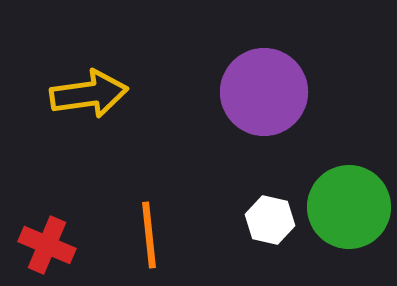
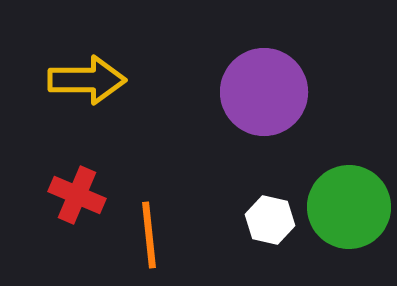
yellow arrow: moved 2 px left, 14 px up; rotated 8 degrees clockwise
red cross: moved 30 px right, 50 px up
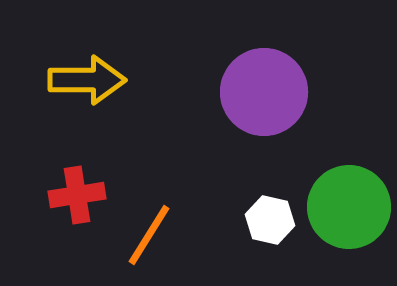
red cross: rotated 32 degrees counterclockwise
orange line: rotated 38 degrees clockwise
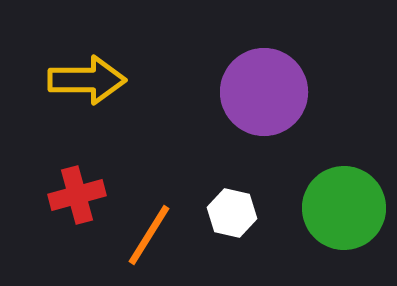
red cross: rotated 6 degrees counterclockwise
green circle: moved 5 px left, 1 px down
white hexagon: moved 38 px left, 7 px up
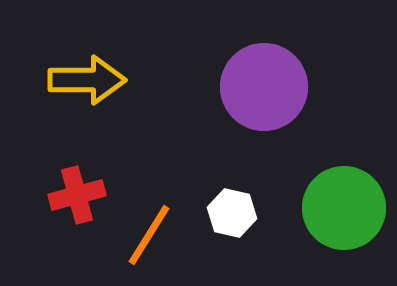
purple circle: moved 5 px up
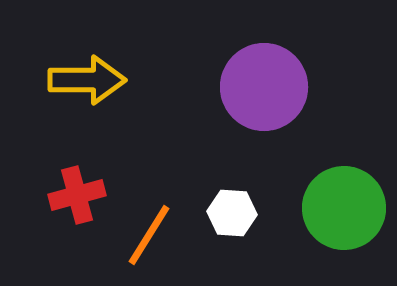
white hexagon: rotated 9 degrees counterclockwise
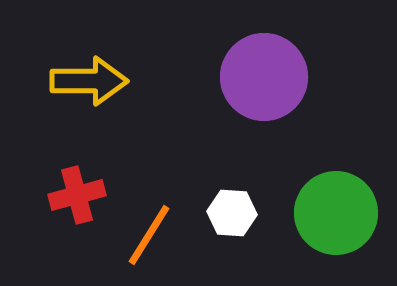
yellow arrow: moved 2 px right, 1 px down
purple circle: moved 10 px up
green circle: moved 8 px left, 5 px down
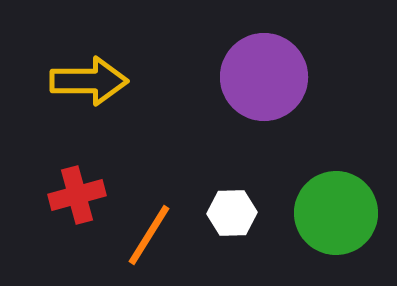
white hexagon: rotated 6 degrees counterclockwise
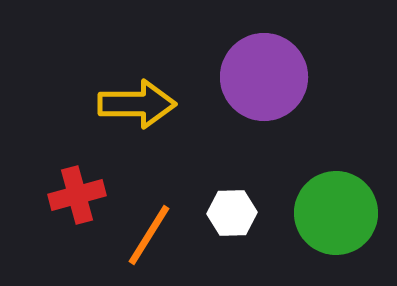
yellow arrow: moved 48 px right, 23 px down
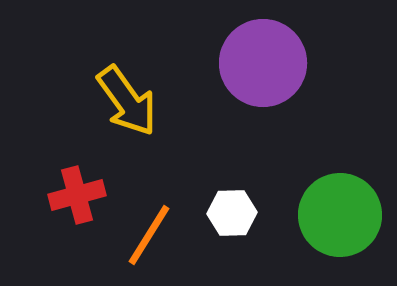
purple circle: moved 1 px left, 14 px up
yellow arrow: moved 10 px left, 3 px up; rotated 54 degrees clockwise
green circle: moved 4 px right, 2 px down
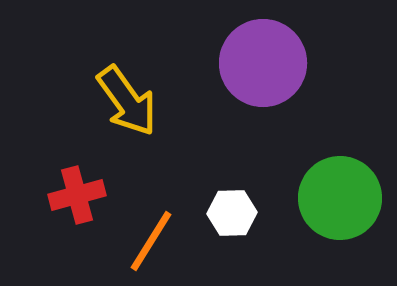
green circle: moved 17 px up
orange line: moved 2 px right, 6 px down
